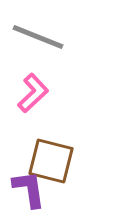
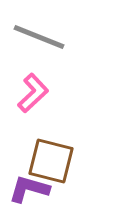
gray line: moved 1 px right
purple L-shape: rotated 66 degrees counterclockwise
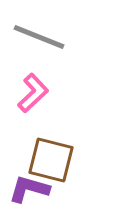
brown square: moved 1 px up
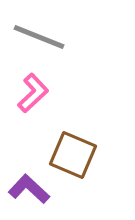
brown square: moved 22 px right, 5 px up; rotated 9 degrees clockwise
purple L-shape: rotated 27 degrees clockwise
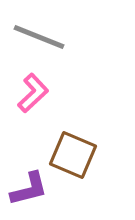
purple L-shape: rotated 123 degrees clockwise
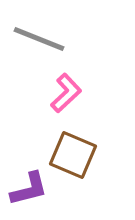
gray line: moved 2 px down
pink L-shape: moved 33 px right
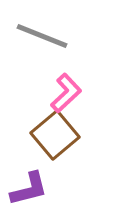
gray line: moved 3 px right, 3 px up
brown square: moved 18 px left, 20 px up; rotated 27 degrees clockwise
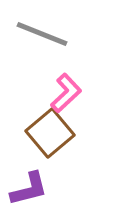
gray line: moved 2 px up
brown square: moved 5 px left, 2 px up
